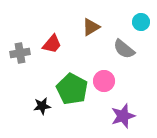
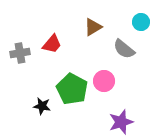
brown triangle: moved 2 px right
black star: rotated 18 degrees clockwise
purple star: moved 2 px left, 6 px down
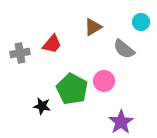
purple star: rotated 15 degrees counterclockwise
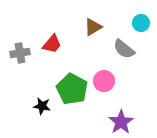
cyan circle: moved 1 px down
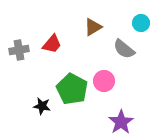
gray cross: moved 1 px left, 3 px up
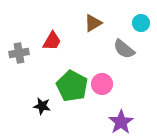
brown triangle: moved 4 px up
red trapezoid: moved 3 px up; rotated 10 degrees counterclockwise
gray cross: moved 3 px down
pink circle: moved 2 px left, 3 px down
green pentagon: moved 3 px up
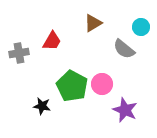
cyan circle: moved 4 px down
purple star: moved 4 px right, 12 px up; rotated 15 degrees counterclockwise
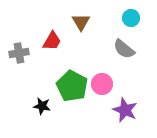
brown triangle: moved 12 px left, 1 px up; rotated 30 degrees counterclockwise
cyan circle: moved 10 px left, 9 px up
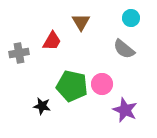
green pentagon: rotated 16 degrees counterclockwise
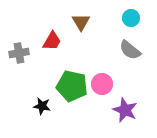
gray semicircle: moved 6 px right, 1 px down
